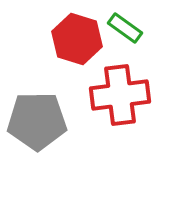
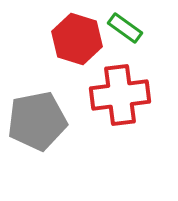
gray pentagon: rotated 10 degrees counterclockwise
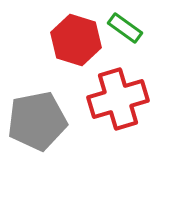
red hexagon: moved 1 px left, 1 px down
red cross: moved 2 px left, 4 px down; rotated 10 degrees counterclockwise
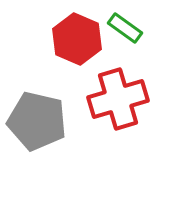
red hexagon: moved 1 px right, 1 px up; rotated 6 degrees clockwise
gray pentagon: rotated 24 degrees clockwise
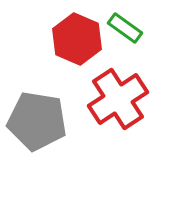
red cross: rotated 16 degrees counterclockwise
gray pentagon: rotated 4 degrees counterclockwise
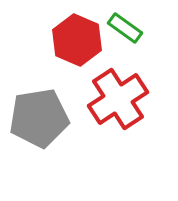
red hexagon: moved 1 px down
gray pentagon: moved 2 px right, 3 px up; rotated 18 degrees counterclockwise
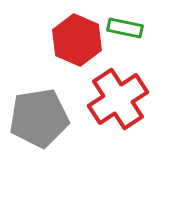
green rectangle: rotated 24 degrees counterclockwise
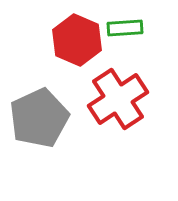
green rectangle: rotated 16 degrees counterclockwise
gray pentagon: rotated 16 degrees counterclockwise
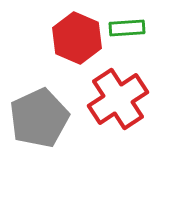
green rectangle: moved 2 px right
red hexagon: moved 2 px up
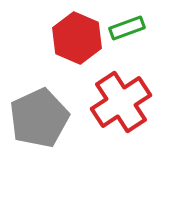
green rectangle: rotated 16 degrees counterclockwise
red cross: moved 3 px right, 3 px down
